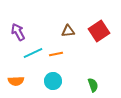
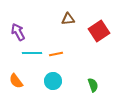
brown triangle: moved 12 px up
cyan line: moved 1 px left; rotated 24 degrees clockwise
orange semicircle: rotated 56 degrees clockwise
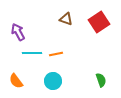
brown triangle: moved 2 px left; rotated 24 degrees clockwise
red square: moved 9 px up
green semicircle: moved 8 px right, 5 px up
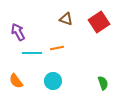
orange line: moved 1 px right, 6 px up
green semicircle: moved 2 px right, 3 px down
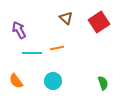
brown triangle: moved 1 px up; rotated 24 degrees clockwise
purple arrow: moved 1 px right, 2 px up
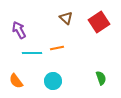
green semicircle: moved 2 px left, 5 px up
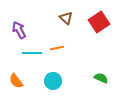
green semicircle: rotated 48 degrees counterclockwise
